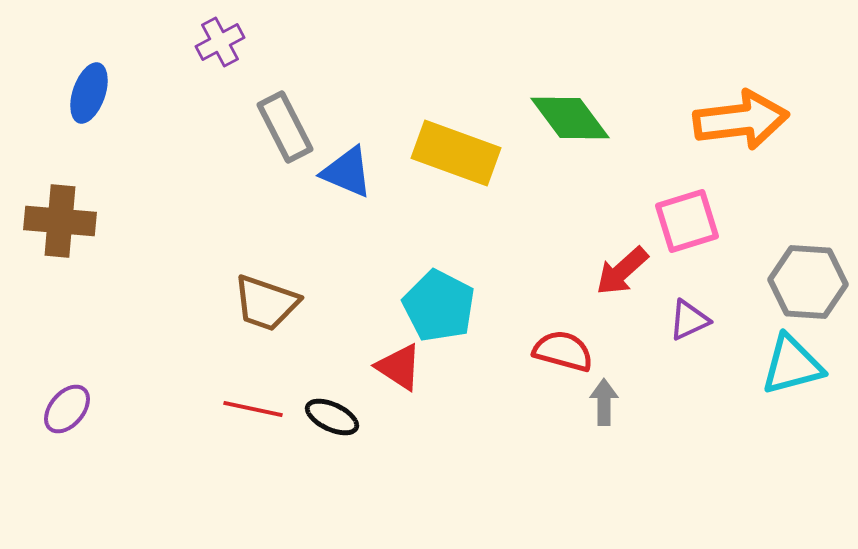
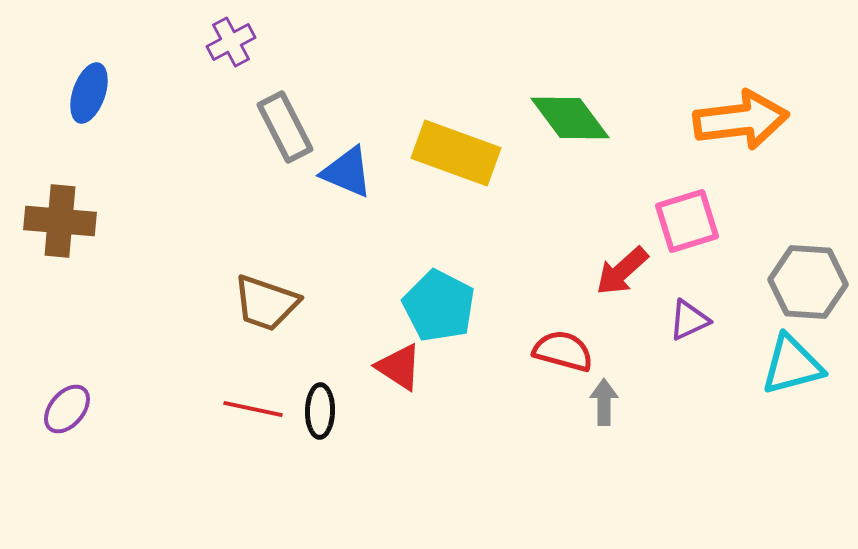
purple cross: moved 11 px right
black ellipse: moved 12 px left, 6 px up; rotated 66 degrees clockwise
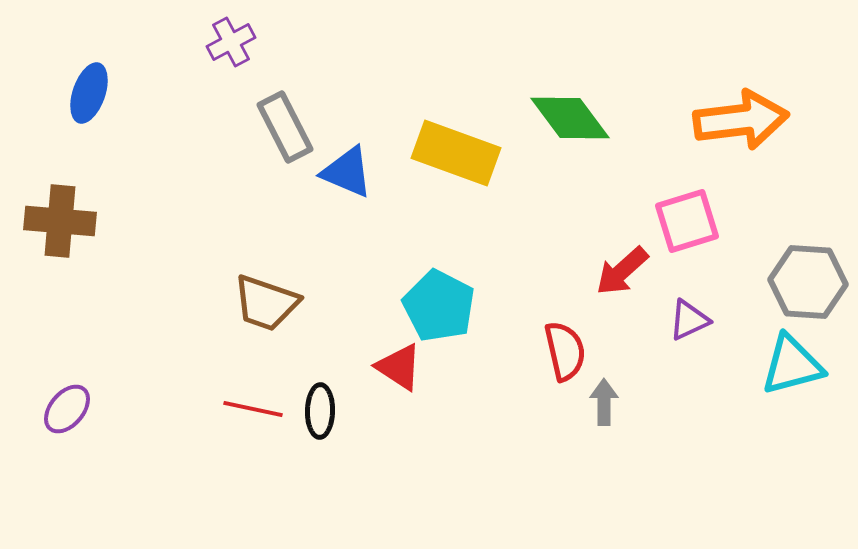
red semicircle: moved 2 px right; rotated 62 degrees clockwise
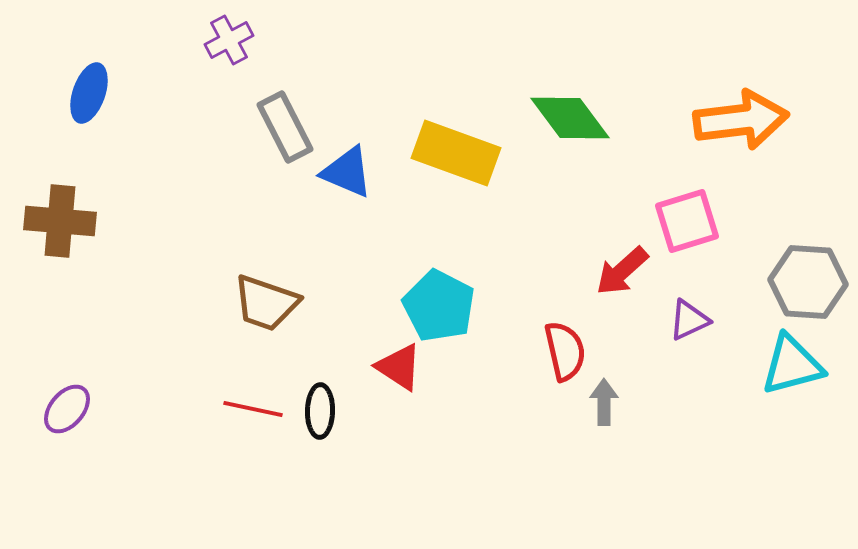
purple cross: moved 2 px left, 2 px up
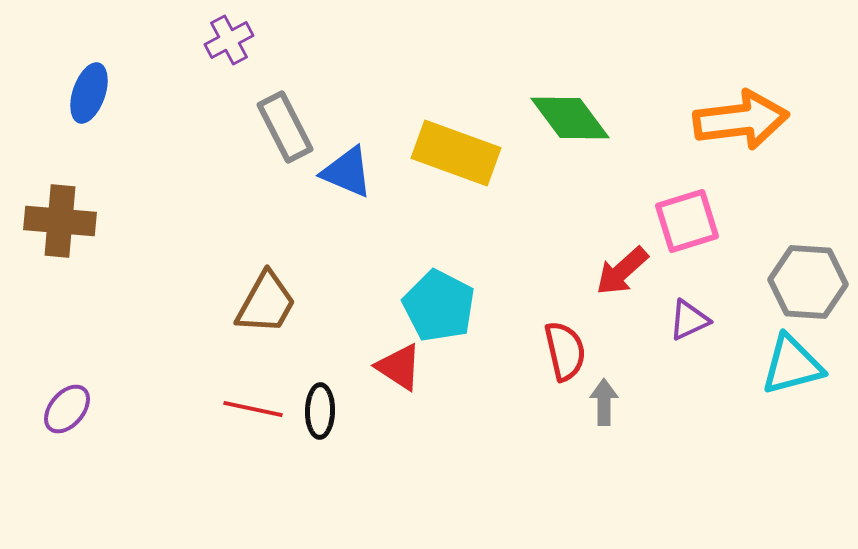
brown trapezoid: rotated 80 degrees counterclockwise
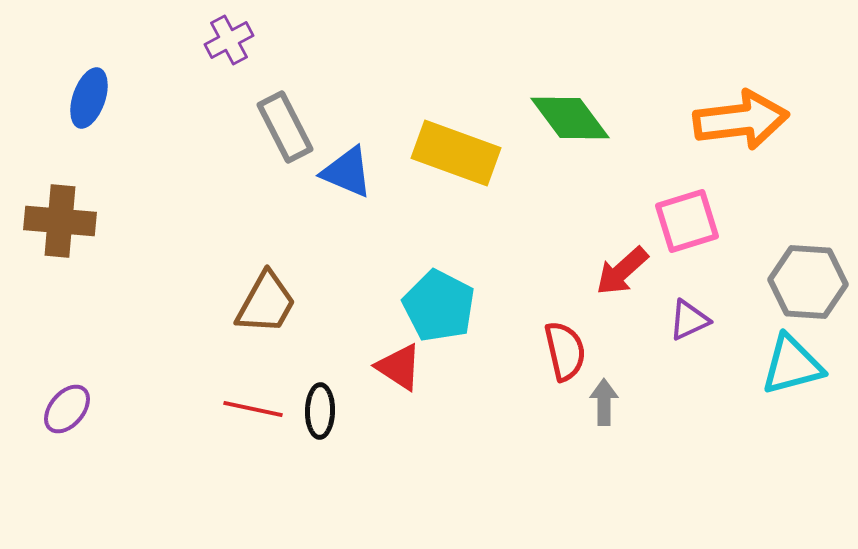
blue ellipse: moved 5 px down
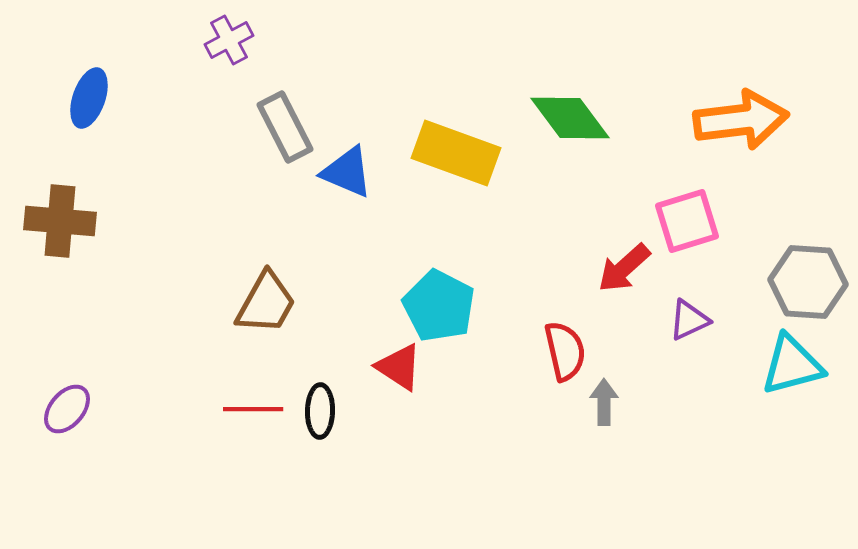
red arrow: moved 2 px right, 3 px up
red line: rotated 12 degrees counterclockwise
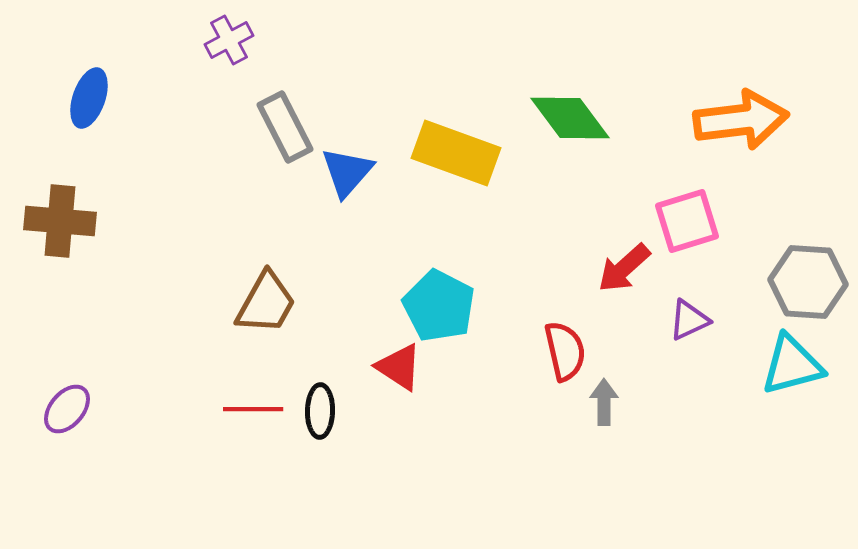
blue triangle: rotated 48 degrees clockwise
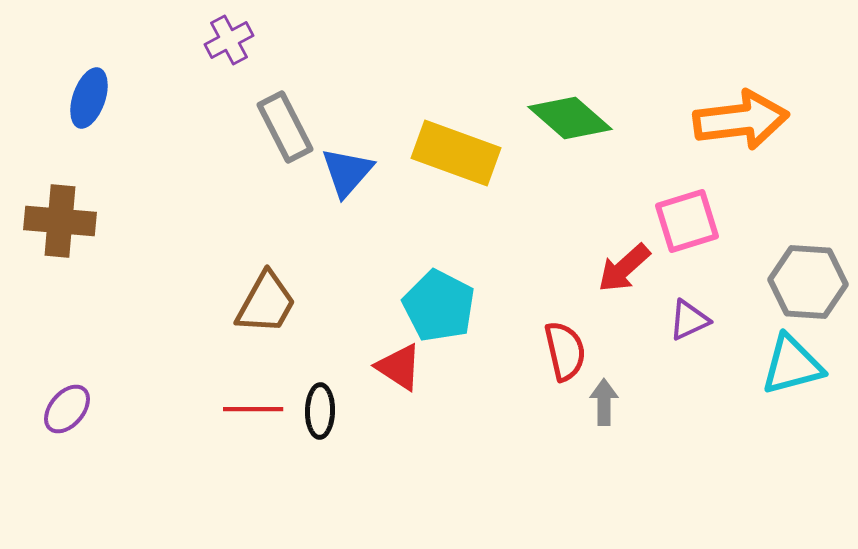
green diamond: rotated 12 degrees counterclockwise
